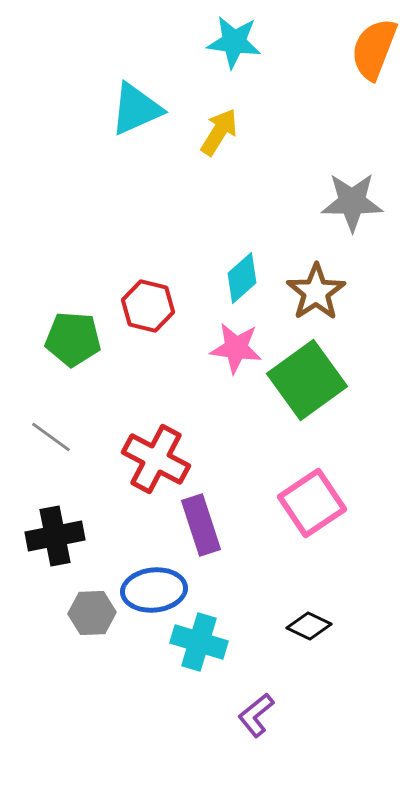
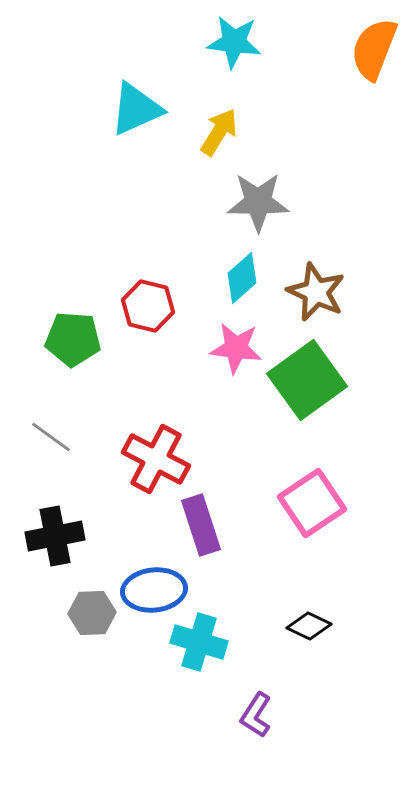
gray star: moved 94 px left
brown star: rotated 14 degrees counterclockwise
purple L-shape: rotated 18 degrees counterclockwise
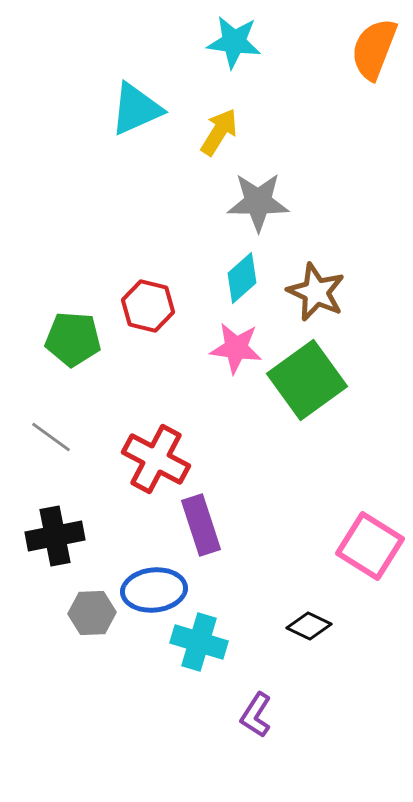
pink square: moved 58 px right, 43 px down; rotated 24 degrees counterclockwise
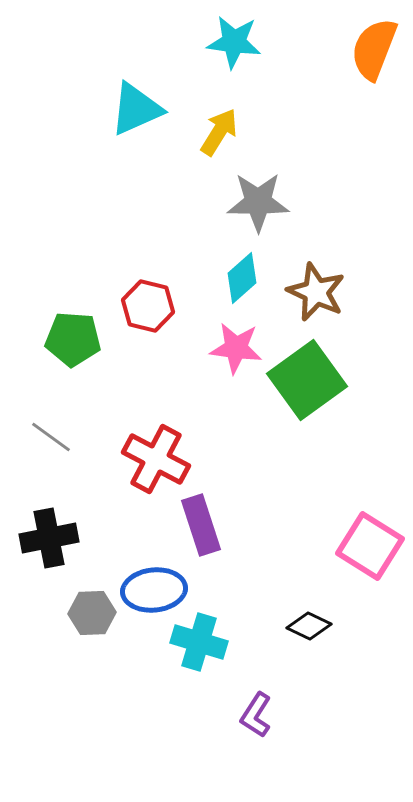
black cross: moved 6 px left, 2 px down
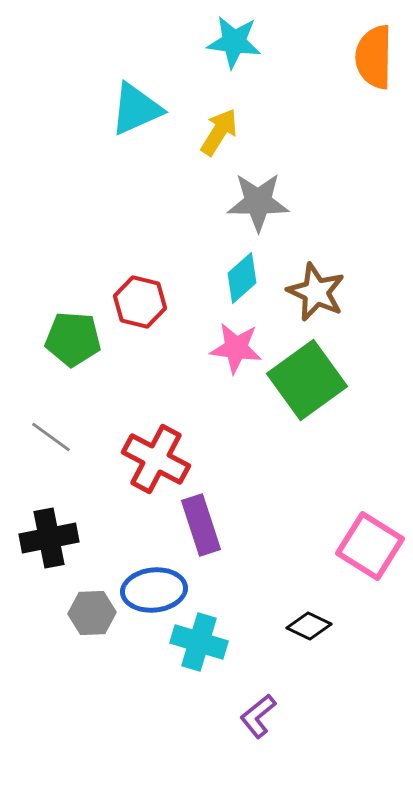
orange semicircle: moved 8 px down; rotated 20 degrees counterclockwise
red hexagon: moved 8 px left, 4 px up
purple L-shape: moved 2 px right, 1 px down; rotated 18 degrees clockwise
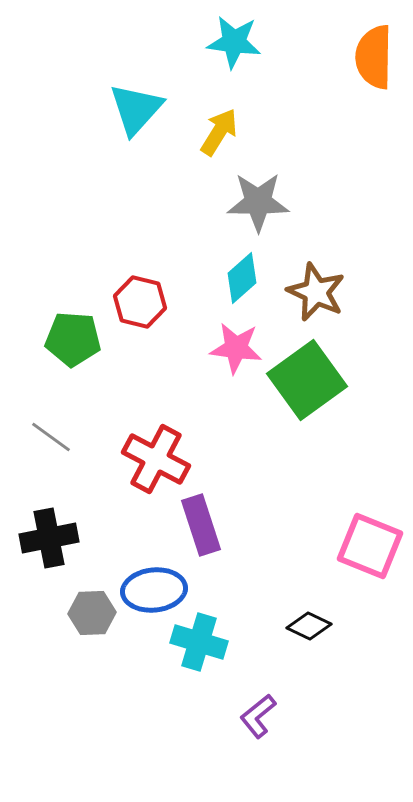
cyan triangle: rotated 24 degrees counterclockwise
pink square: rotated 10 degrees counterclockwise
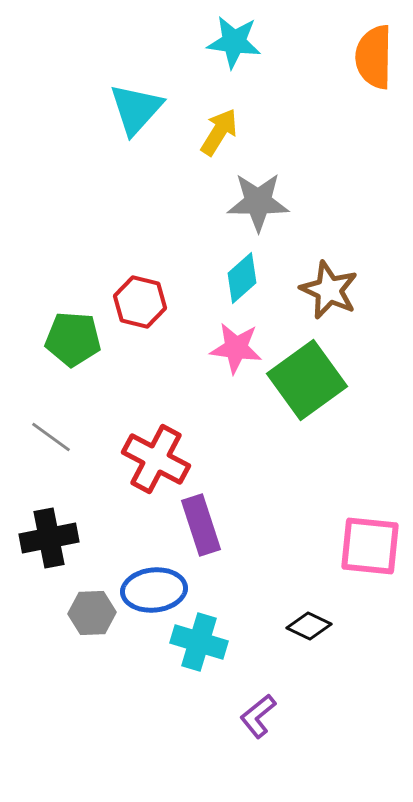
brown star: moved 13 px right, 2 px up
pink square: rotated 16 degrees counterclockwise
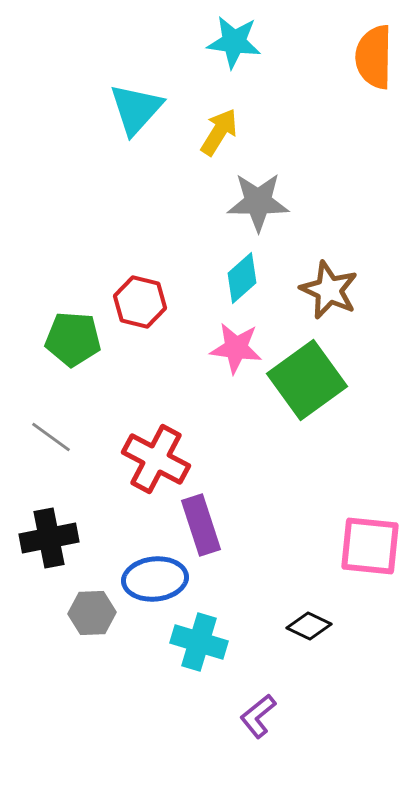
blue ellipse: moved 1 px right, 11 px up
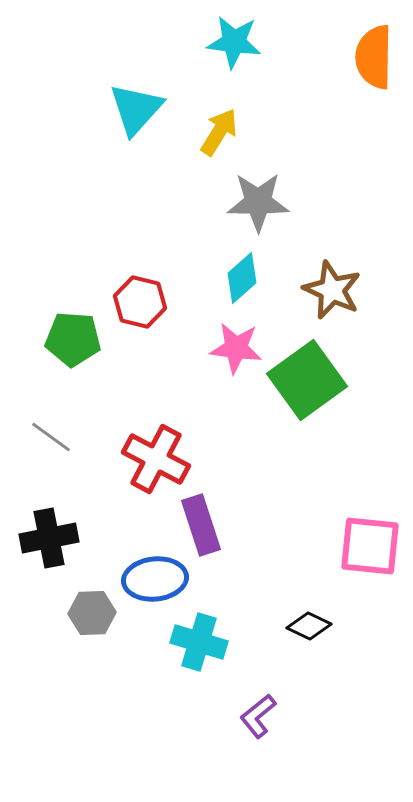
brown star: moved 3 px right
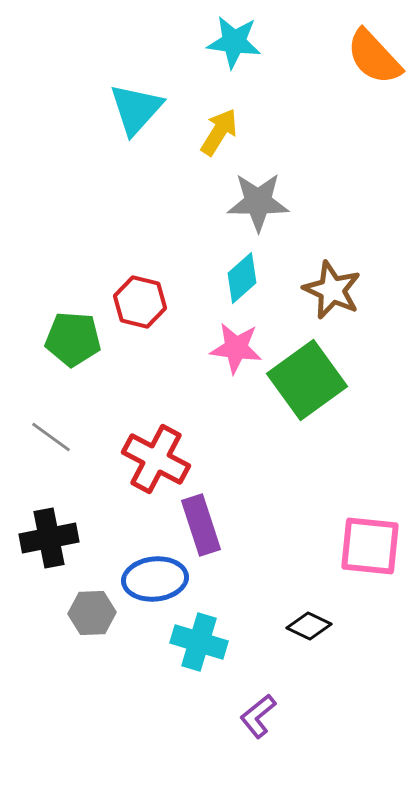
orange semicircle: rotated 44 degrees counterclockwise
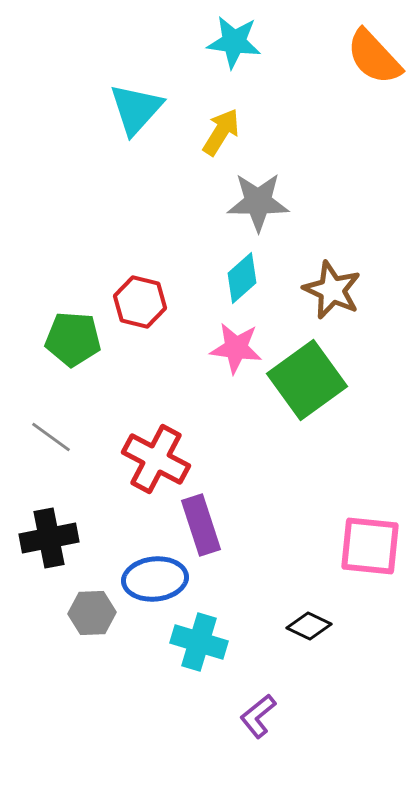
yellow arrow: moved 2 px right
